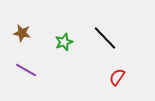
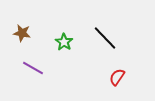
green star: rotated 18 degrees counterclockwise
purple line: moved 7 px right, 2 px up
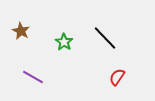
brown star: moved 1 px left, 2 px up; rotated 18 degrees clockwise
purple line: moved 9 px down
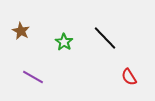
red semicircle: moved 12 px right; rotated 66 degrees counterclockwise
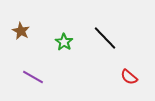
red semicircle: rotated 18 degrees counterclockwise
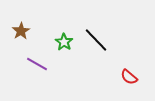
brown star: rotated 12 degrees clockwise
black line: moved 9 px left, 2 px down
purple line: moved 4 px right, 13 px up
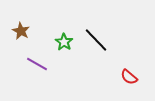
brown star: rotated 12 degrees counterclockwise
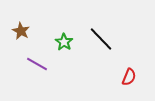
black line: moved 5 px right, 1 px up
red semicircle: rotated 108 degrees counterclockwise
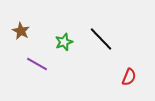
green star: rotated 18 degrees clockwise
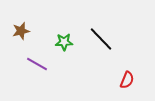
brown star: rotated 30 degrees clockwise
green star: rotated 18 degrees clockwise
red semicircle: moved 2 px left, 3 px down
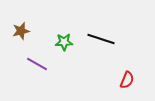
black line: rotated 28 degrees counterclockwise
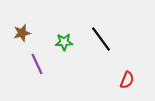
brown star: moved 1 px right, 2 px down
black line: rotated 36 degrees clockwise
purple line: rotated 35 degrees clockwise
